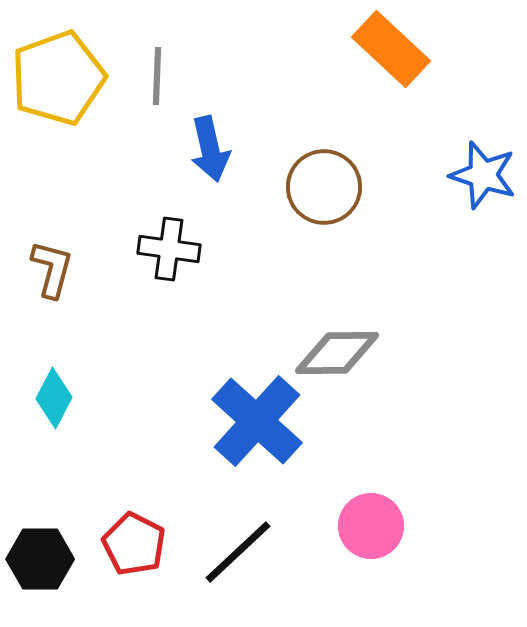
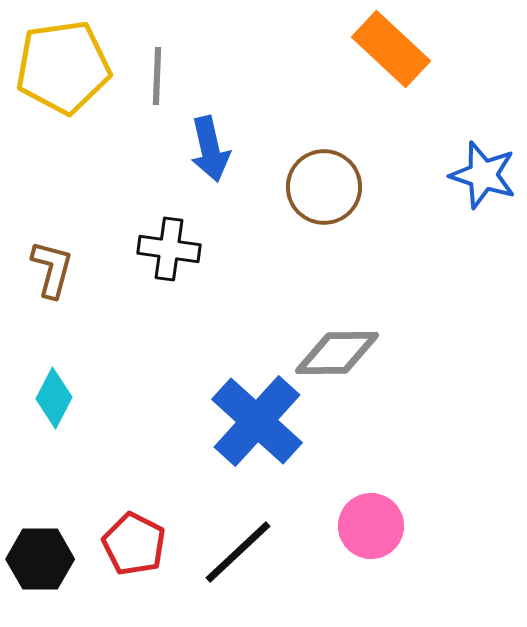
yellow pentagon: moved 5 px right, 11 px up; rotated 12 degrees clockwise
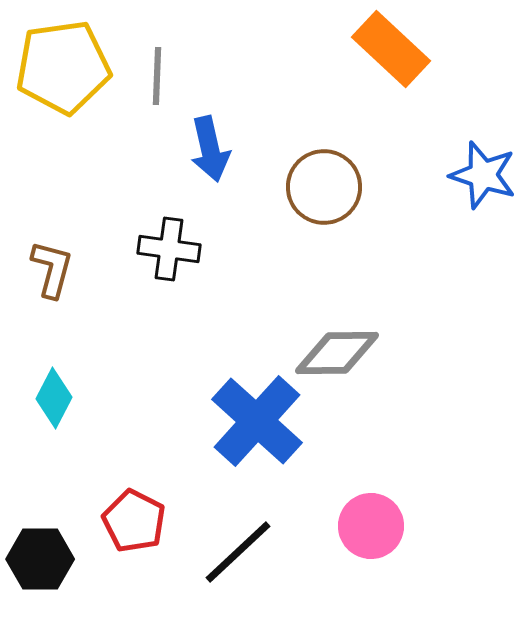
red pentagon: moved 23 px up
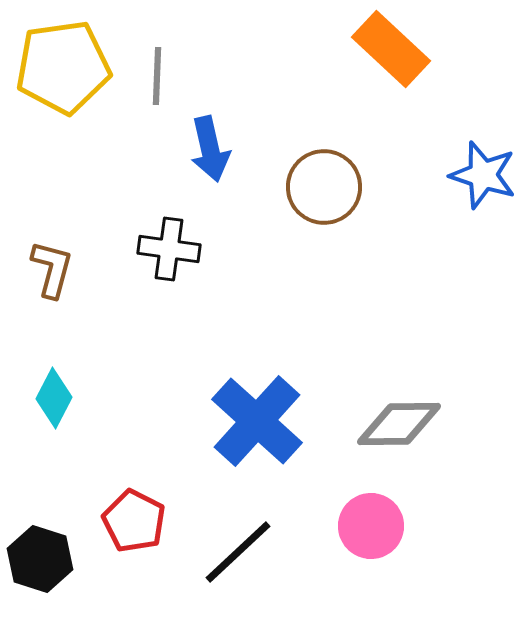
gray diamond: moved 62 px right, 71 px down
black hexagon: rotated 18 degrees clockwise
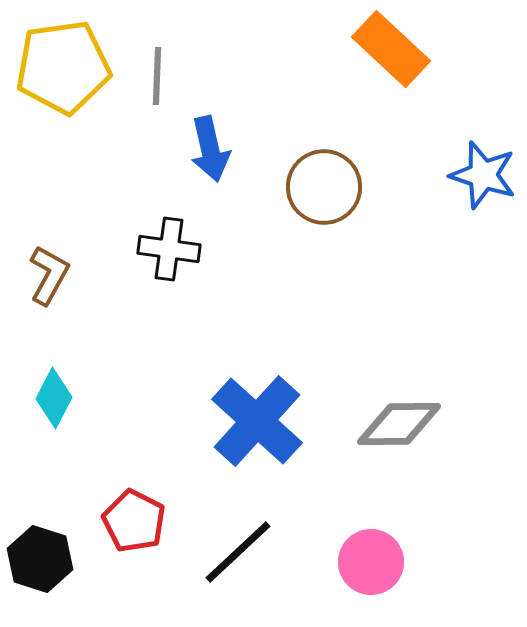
brown L-shape: moved 3 px left, 6 px down; rotated 14 degrees clockwise
pink circle: moved 36 px down
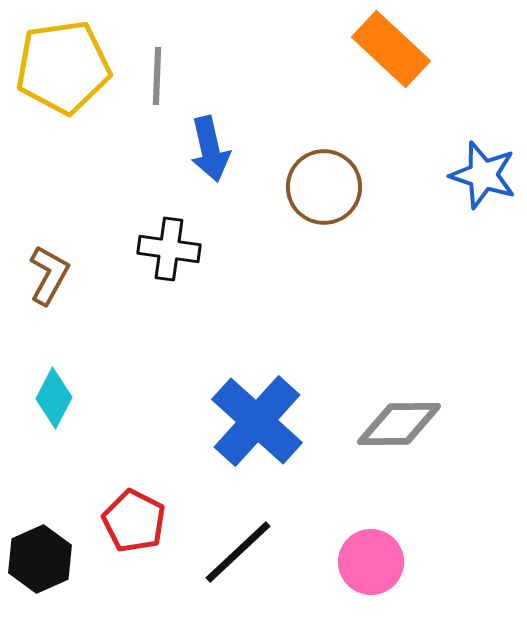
black hexagon: rotated 18 degrees clockwise
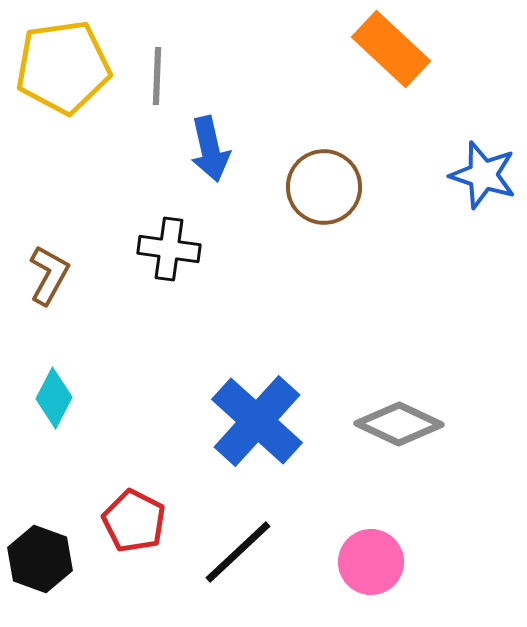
gray diamond: rotated 26 degrees clockwise
black hexagon: rotated 16 degrees counterclockwise
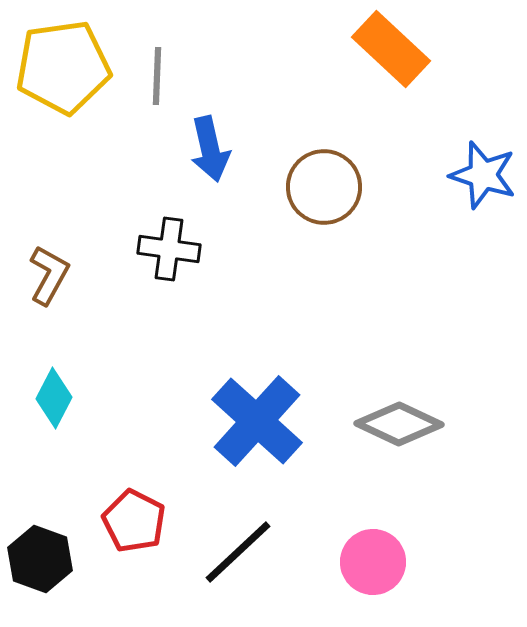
pink circle: moved 2 px right
